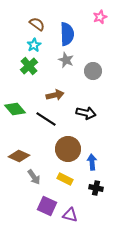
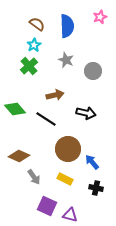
blue semicircle: moved 8 px up
blue arrow: rotated 35 degrees counterclockwise
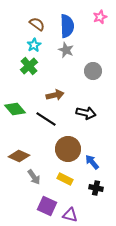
gray star: moved 10 px up
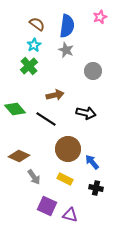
blue semicircle: rotated 10 degrees clockwise
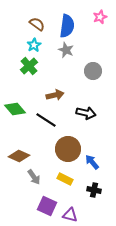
black line: moved 1 px down
black cross: moved 2 px left, 2 px down
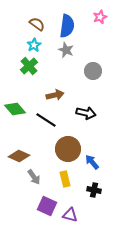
yellow rectangle: rotated 49 degrees clockwise
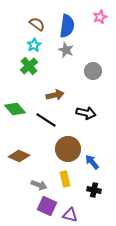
gray arrow: moved 5 px right, 8 px down; rotated 35 degrees counterclockwise
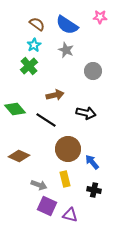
pink star: rotated 24 degrees clockwise
blue semicircle: moved 1 px up; rotated 115 degrees clockwise
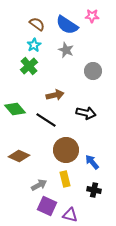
pink star: moved 8 px left, 1 px up
brown circle: moved 2 px left, 1 px down
gray arrow: rotated 49 degrees counterclockwise
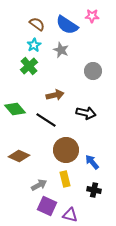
gray star: moved 5 px left
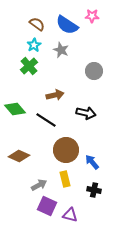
gray circle: moved 1 px right
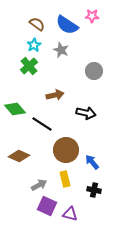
black line: moved 4 px left, 4 px down
purple triangle: moved 1 px up
